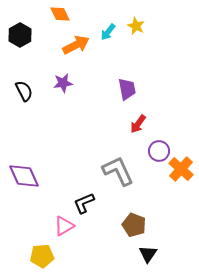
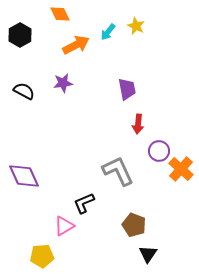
black semicircle: rotated 35 degrees counterclockwise
red arrow: rotated 30 degrees counterclockwise
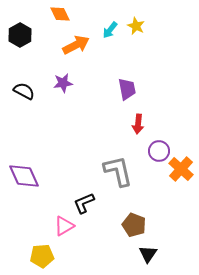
cyan arrow: moved 2 px right, 2 px up
gray L-shape: rotated 12 degrees clockwise
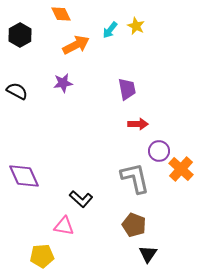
orange diamond: moved 1 px right
black semicircle: moved 7 px left
red arrow: rotated 96 degrees counterclockwise
gray L-shape: moved 17 px right, 7 px down
black L-shape: moved 3 px left, 4 px up; rotated 115 degrees counterclockwise
pink triangle: rotated 40 degrees clockwise
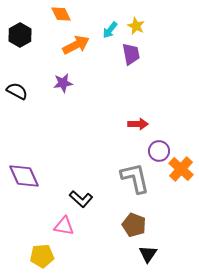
purple trapezoid: moved 4 px right, 35 px up
